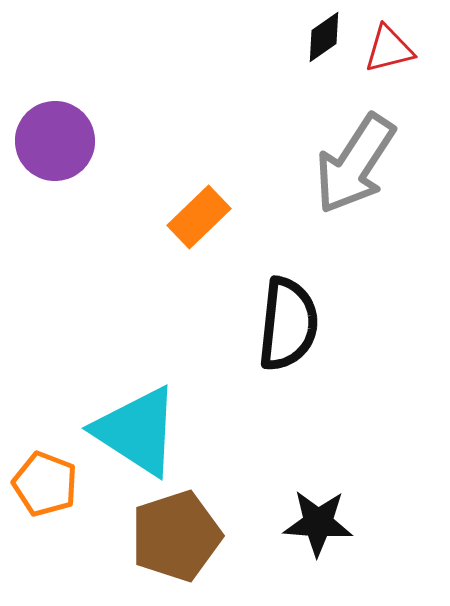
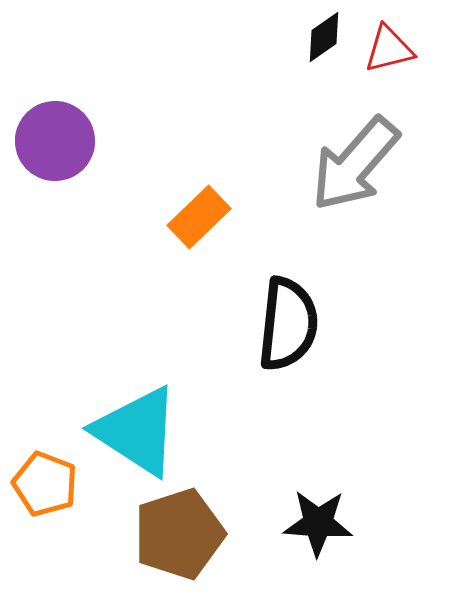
gray arrow: rotated 8 degrees clockwise
brown pentagon: moved 3 px right, 2 px up
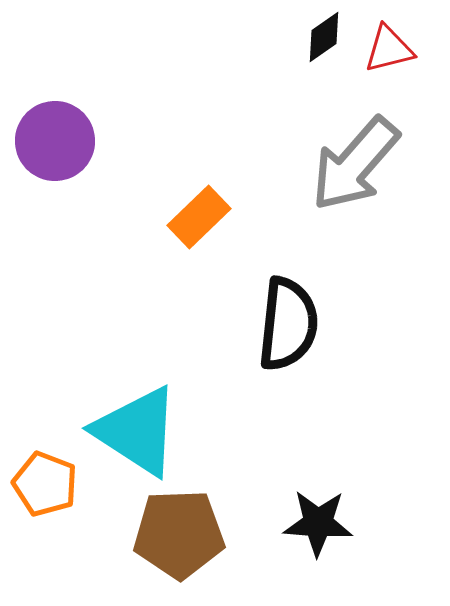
brown pentagon: rotated 16 degrees clockwise
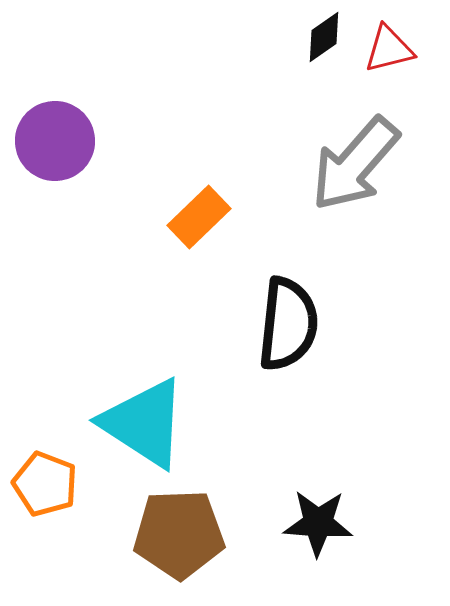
cyan triangle: moved 7 px right, 8 px up
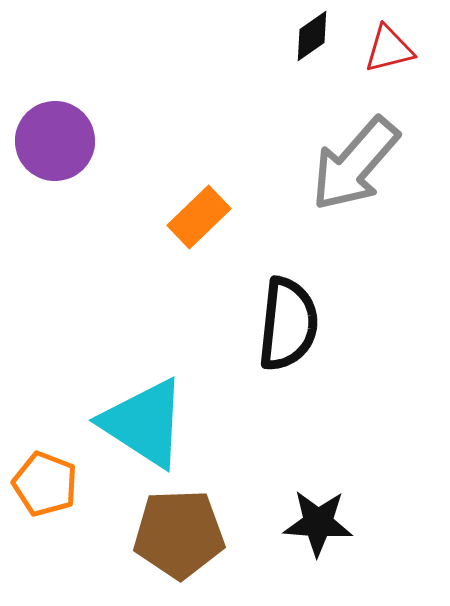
black diamond: moved 12 px left, 1 px up
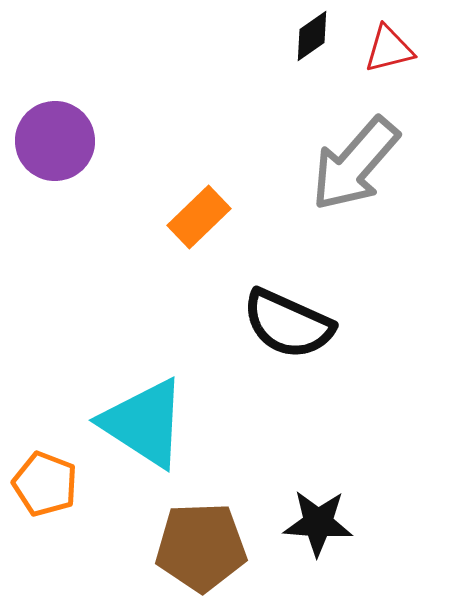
black semicircle: rotated 108 degrees clockwise
brown pentagon: moved 22 px right, 13 px down
